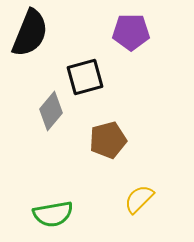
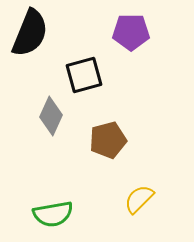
black square: moved 1 px left, 2 px up
gray diamond: moved 5 px down; rotated 15 degrees counterclockwise
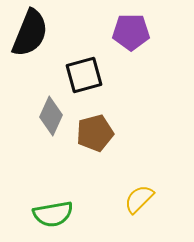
brown pentagon: moved 13 px left, 7 px up
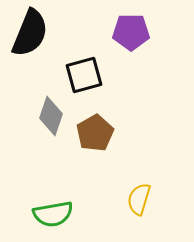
gray diamond: rotated 6 degrees counterclockwise
brown pentagon: rotated 15 degrees counterclockwise
yellow semicircle: rotated 28 degrees counterclockwise
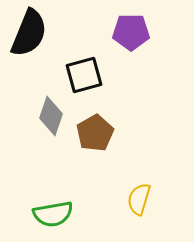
black semicircle: moved 1 px left
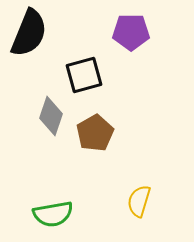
yellow semicircle: moved 2 px down
